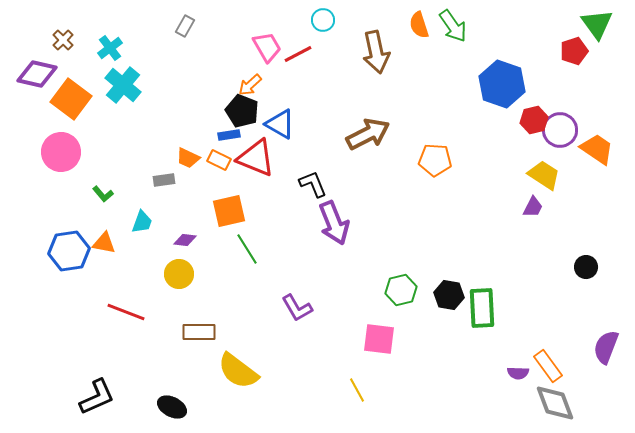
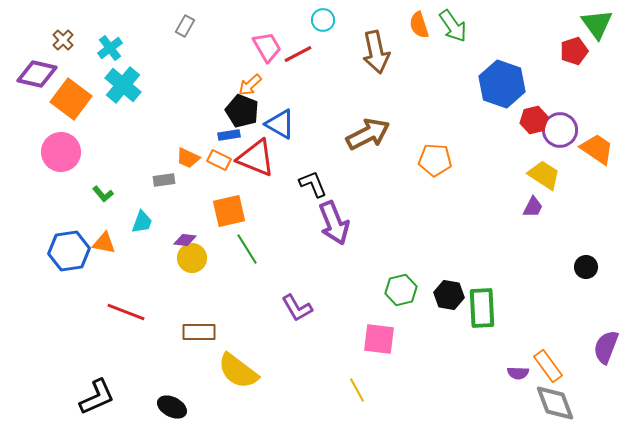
yellow circle at (179, 274): moved 13 px right, 16 px up
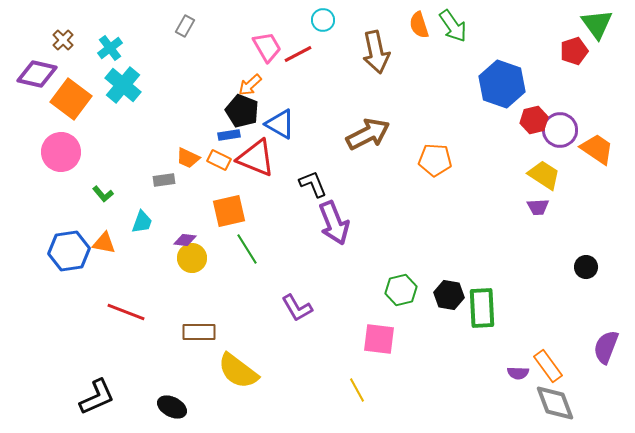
purple trapezoid at (533, 207): moved 5 px right; rotated 60 degrees clockwise
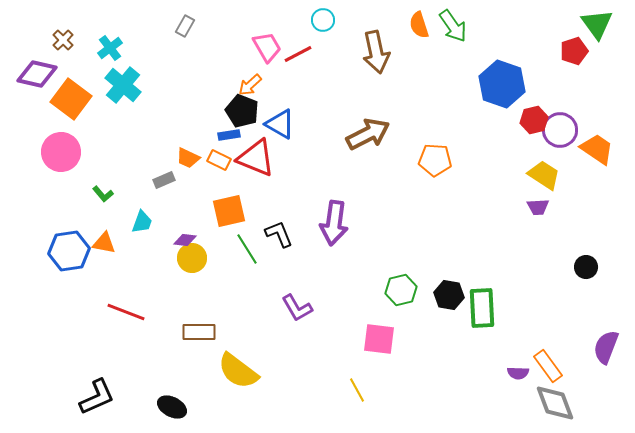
gray rectangle at (164, 180): rotated 15 degrees counterclockwise
black L-shape at (313, 184): moved 34 px left, 50 px down
purple arrow at (334, 223): rotated 30 degrees clockwise
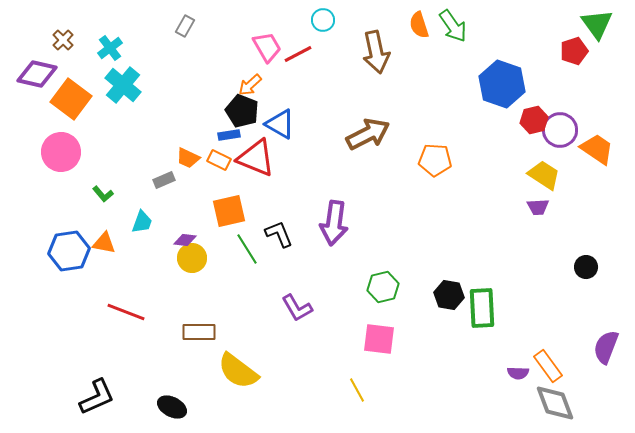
green hexagon at (401, 290): moved 18 px left, 3 px up
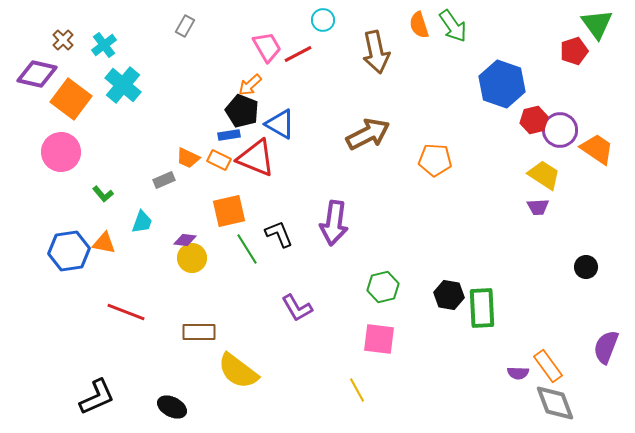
cyan cross at (110, 48): moved 6 px left, 3 px up
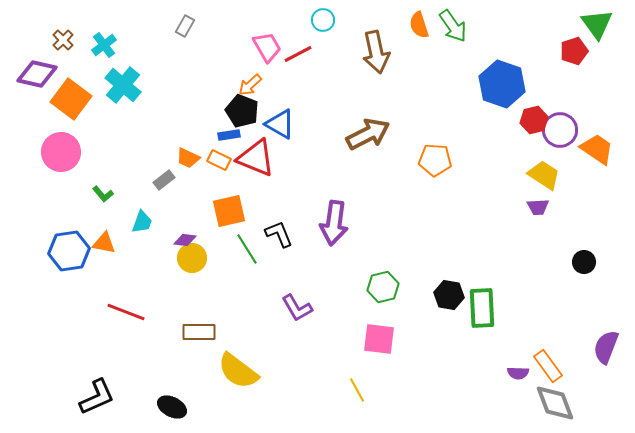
gray rectangle at (164, 180): rotated 15 degrees counterclockwise
black circle at (586, 267): moved 2 px left, 5 px up
